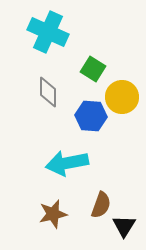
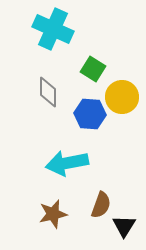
cyan cross: moved 5 px right, 3 px up
blue hexagon: moved 1 px left, 2 px up
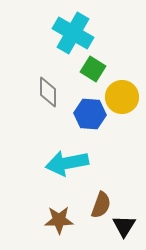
cyan cross: moved 20 px right, 4 px down; rotated 6 degrees clockwise
brown star: moved 6 px right, 6 px down; rotated 12 degrees clockwise
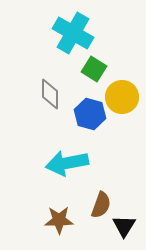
green square: moved 1 px right
gray diamond: moved 2 px right, 2 px down
blue hexagon: rotated 12 degrees clockwise
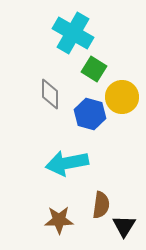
brown semicircle: rotated 12 degrees counterclockwise
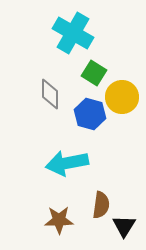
green square: moved 4 px down
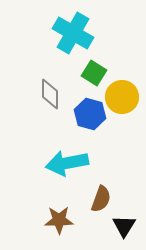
brown semicircle: moved 6 px up; rotated 12 degrees clockwise
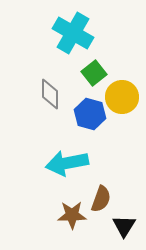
green square: rotated 20 degrees clockwise
brown star: moved 13 px right, 5 px up
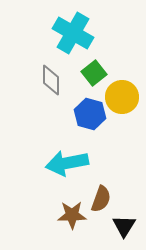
gray diamond: moved 1 px right, 14 px up
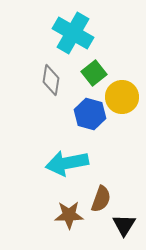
gray diamond: rotated 8 degrees clockwise
brown star: moved 3 px left
black triangle: moved 1 px up
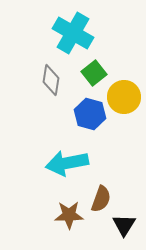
yellow circle: moved 2 px right
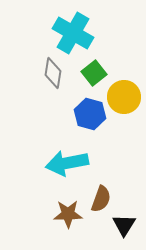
gray diamond: moved 2 px right, 7 px up
brown star: moved 1 px left, 1 px up
